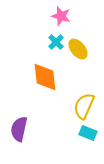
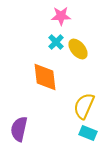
pink star: rotated 18 degrees counterclockwise
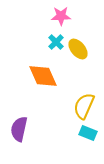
orange diamond: moved 2 px left, 1 px up; rotated 16 degrees counterclockwise
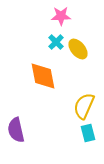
orange diamond: rotated 12 degrees clockwise
purple semicircle: moved 3 px left, 1 px down; rotated 25 degrees counterclockwise
cyan rectangle: rotated 54 degrees clockwise
